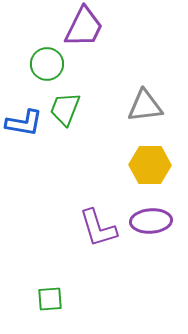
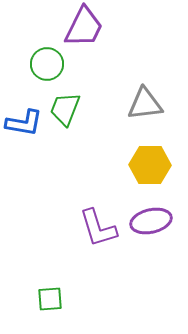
gray triangle: moved 2 px up
purple ellipse: rotated 9 degrees counterclockwise
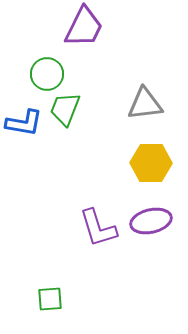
green circle: moved 10 px down
yellow hexagon: moved 1 px right, 2 px up
